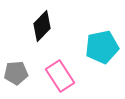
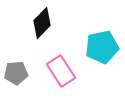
black diamond: moved 3 px up
pink rectangle: moved 1 px right, 5 px up
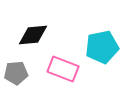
black diamond: moved 9 px left, 12 px down; rotated 40 degrees clockwise
pink rectangle: moved 2 px right, 2 px up; rotated 36 degrees counterclockwise
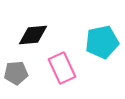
cyan pentagon: moved 5 px up
pink rectangle: moved 1 px left, 1 px up; rotated 44 degrees clockwise
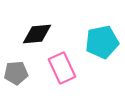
black diamond: moved 4 px right, 1 px up
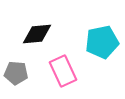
pink rectangle: moved 1 px right, 3 px down
gray pentagon: rotated 10 degrees clockwise
